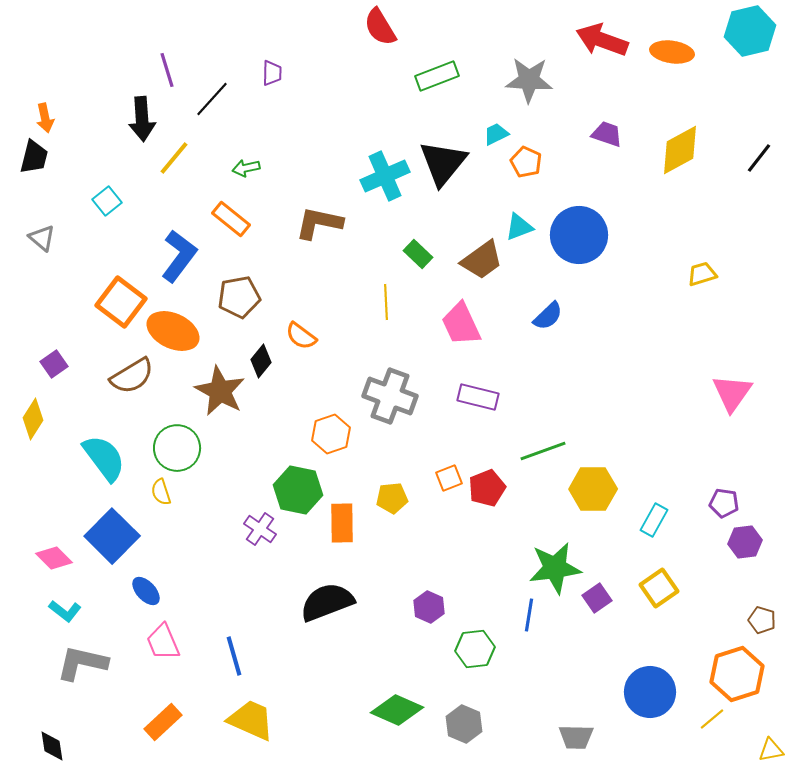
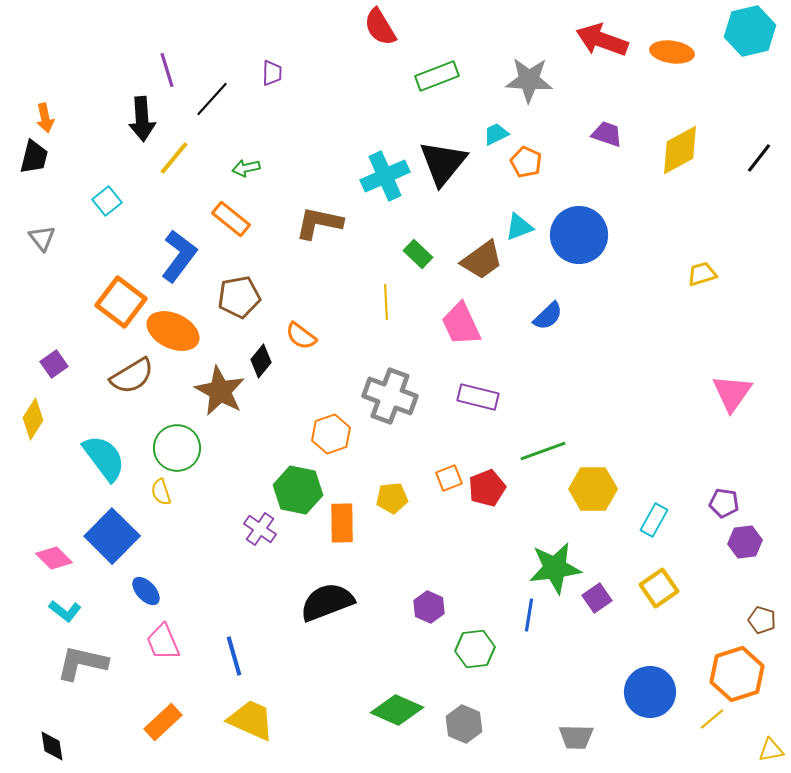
gray triangle at (42, 238): rotated 12 degrees clockwise
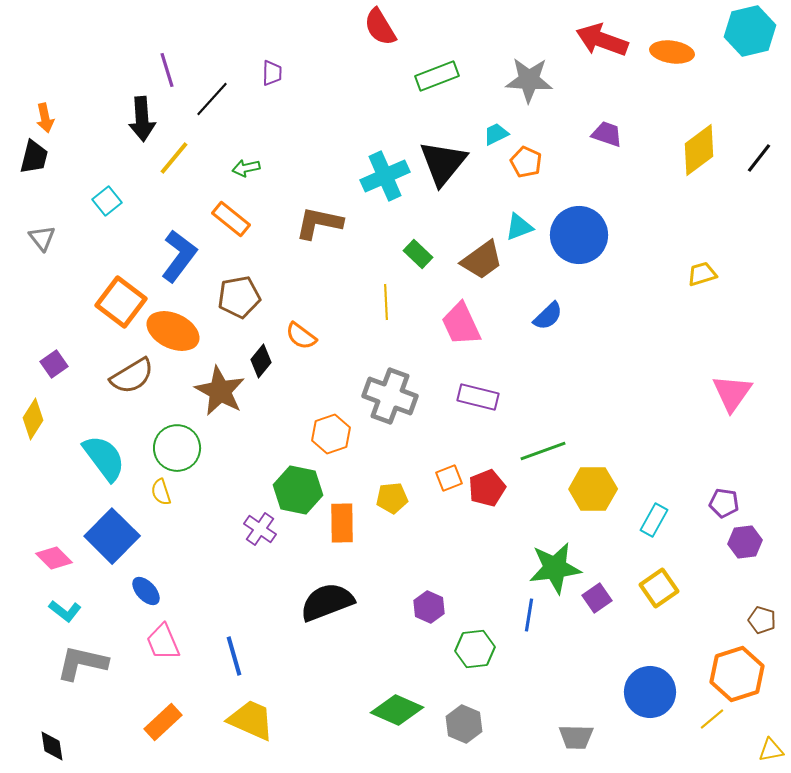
yellow diamond at (680, 150): moved 19 px right; rotated 8 degrees counterclockwise
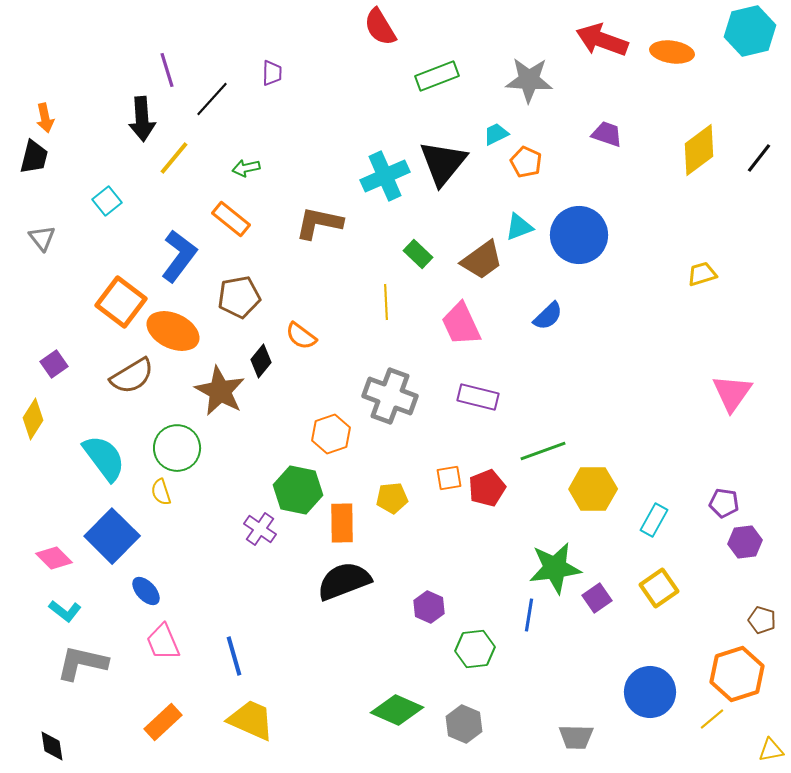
orange square at (449, 478): rotated 12 degrees clockwise
black semicircle at (327, 602): moved 17 px right, 21 px up
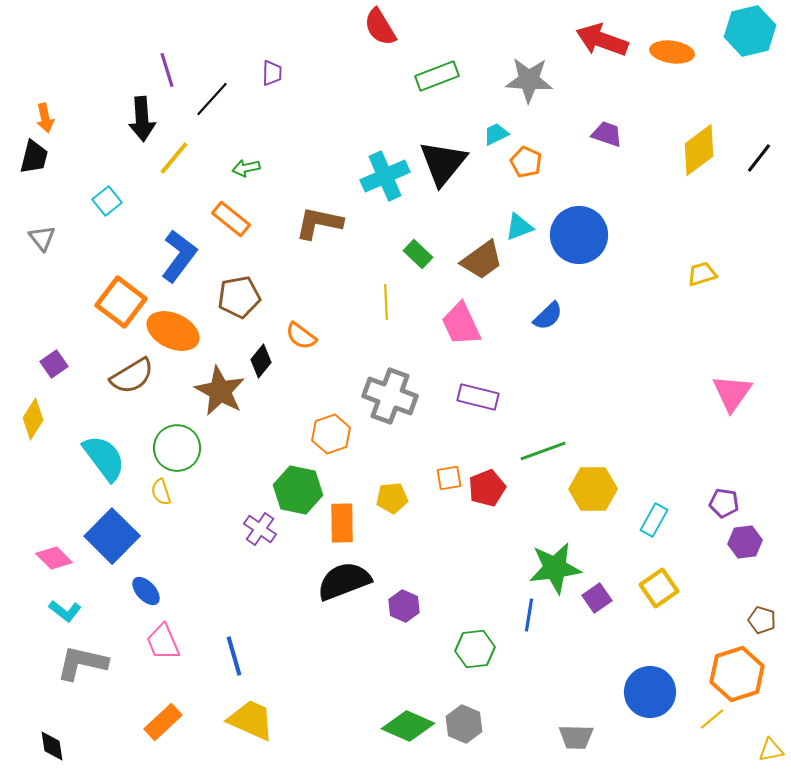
purple hexagon at (429, 607): moved 25 px left, 1 px up
green diamond at (397, 710): moved 11 px right, 16 px down
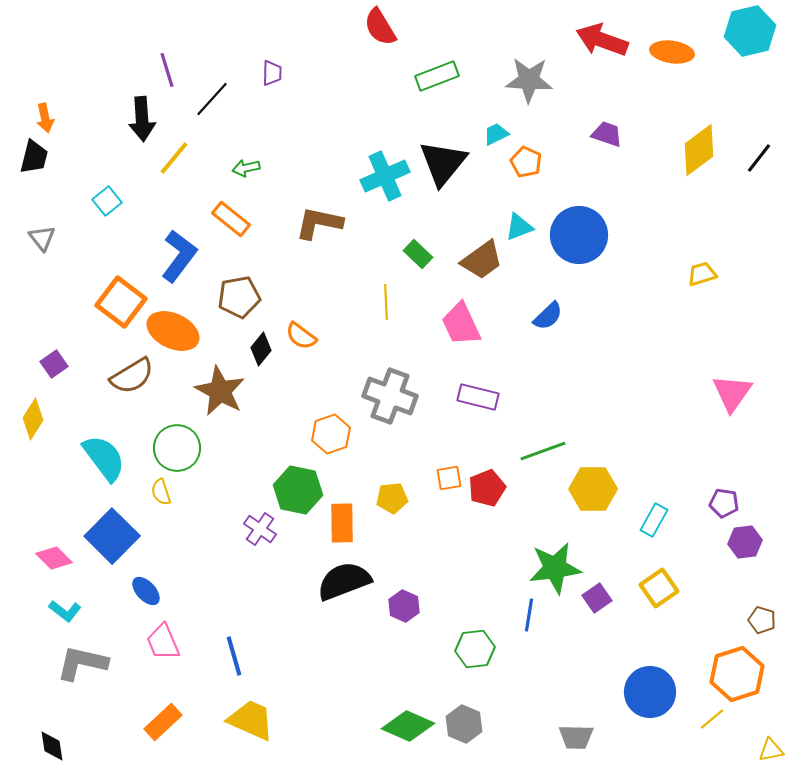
black diamond at (261, 361): moved 12 px up
